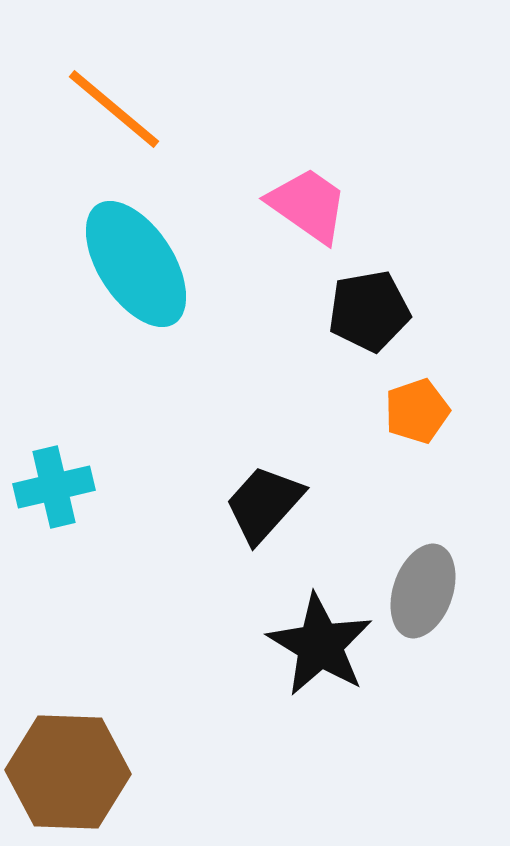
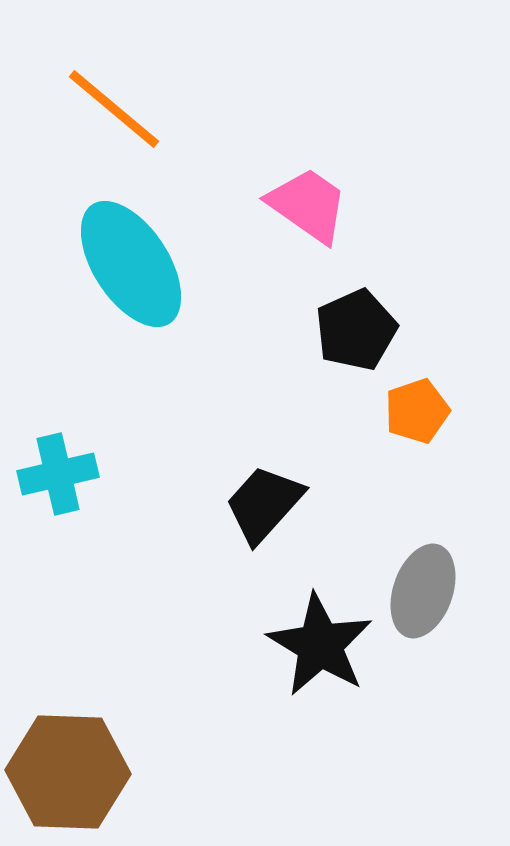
cyan ellipse: moved 5 px left
black pentagon: moved 13 px left, 19 px down; rotated 14 degrees counterclockwise
cyan cross: moved 4 px right, 13 px up
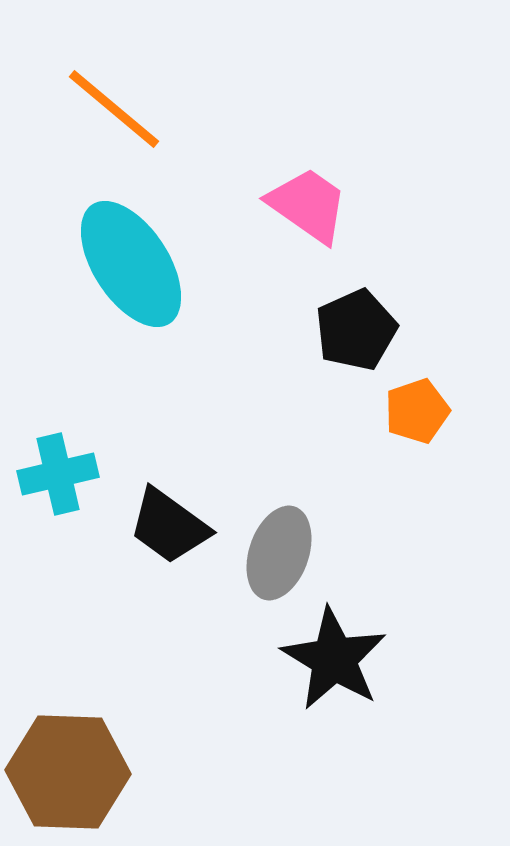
black trapezoid: moved 95 px left, 22 px down; rotated 96 degrees counterclockwise
gray ellipse: moved 144 px left, 38 px up
black star: moved 14 px right, 14 px down
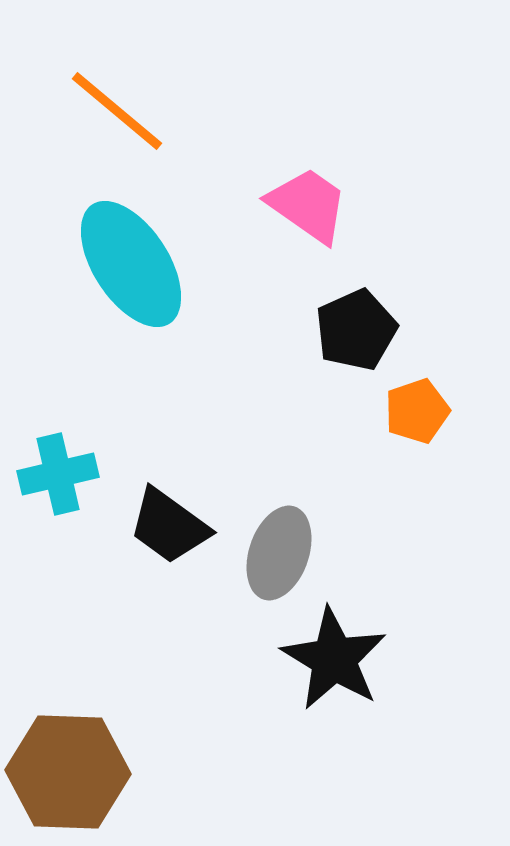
orange line: moved 3 px right, 2 px down
